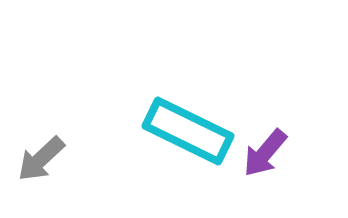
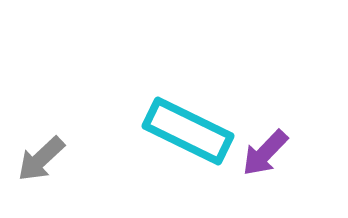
purple arrow: rotated 4 degrees clockwise
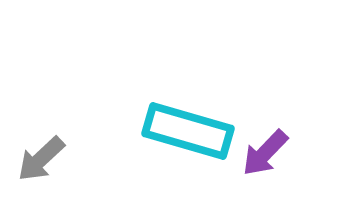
cyan rectangle: rotated 10 degrees counterclockwise
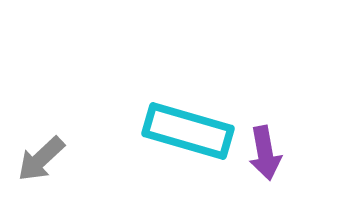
purple arrow: rotated 54 degrees counterclockwise
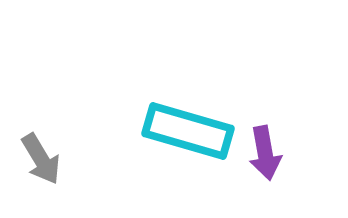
gray arrow: rotated 78 degrees counterclockwise
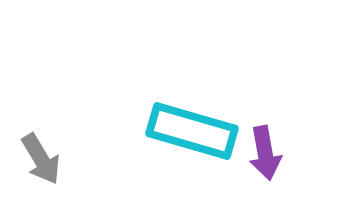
cyan rectangle: moved 4 px right
